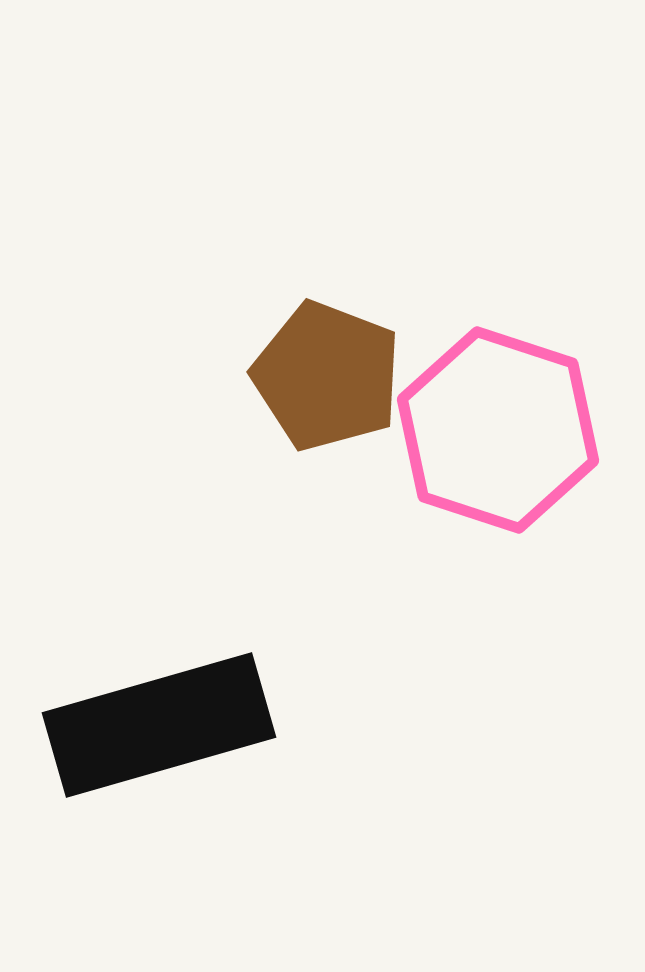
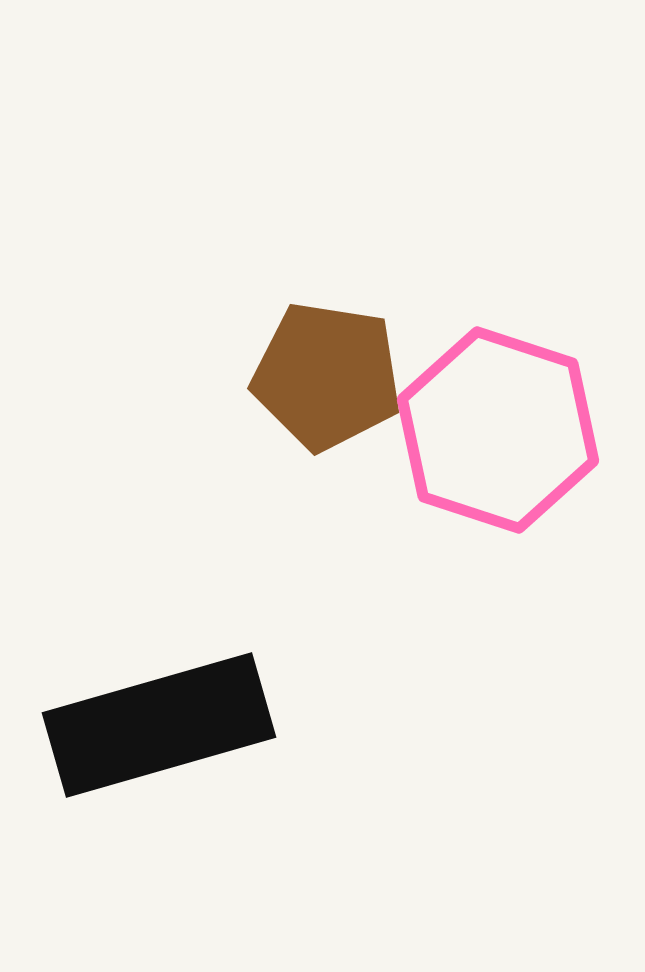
brown pentagon: rotated 12 degrees counterclockwise
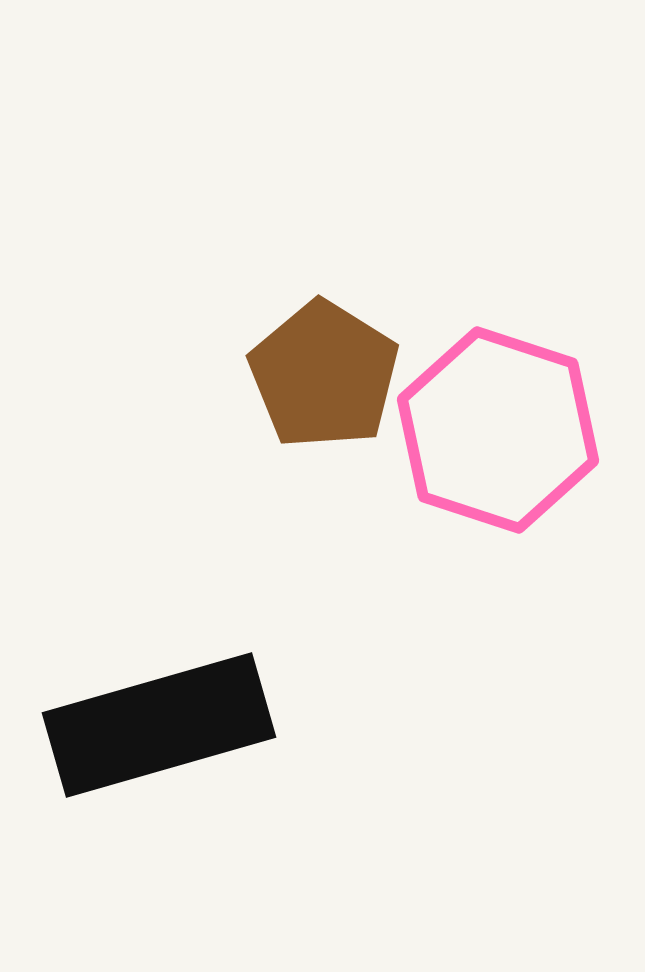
brown pentagon: moved 3 px left, 1 px up; rotated 23 degrees clockwise
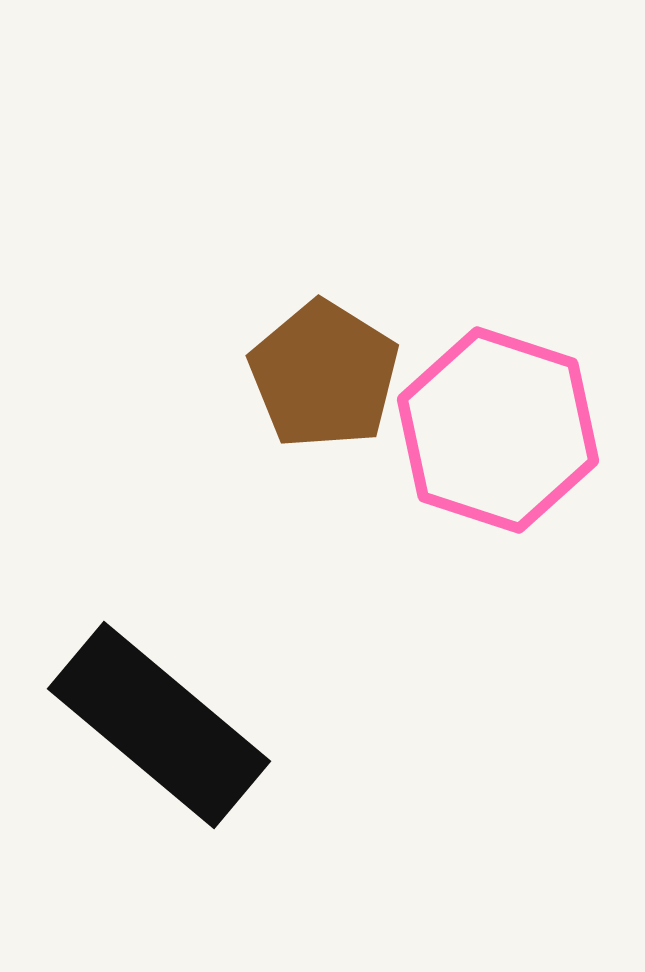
black rectangle: rotated 56 degrees clockwise
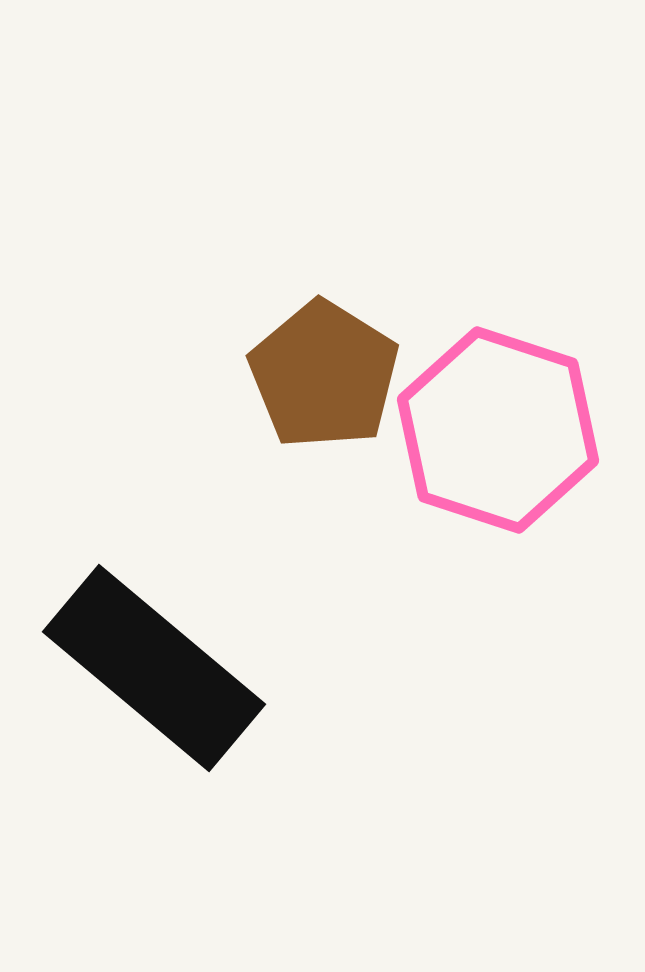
black rectangle: moved 5 px left, 57 px up
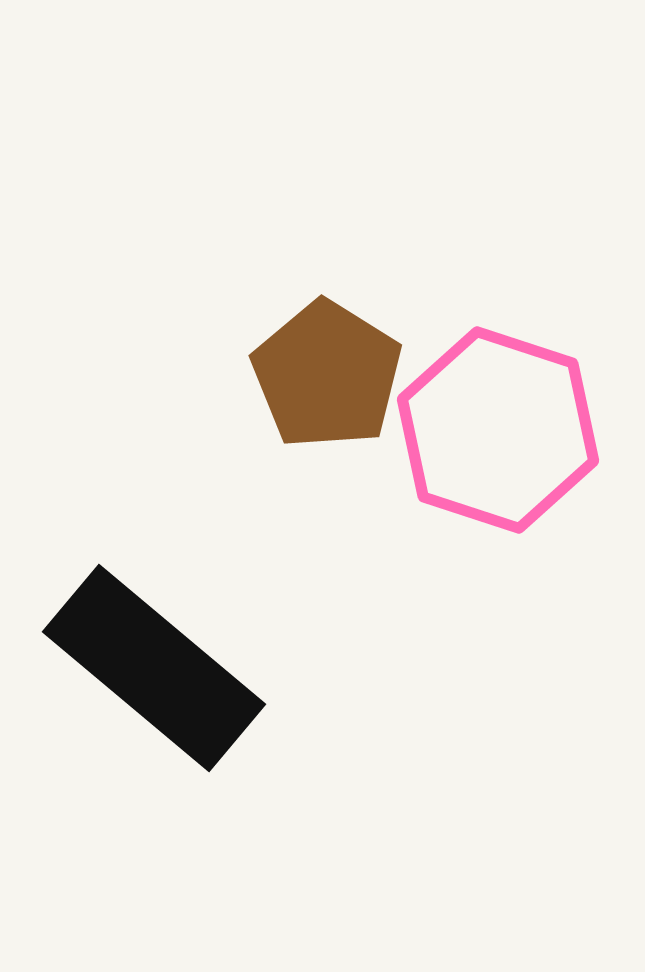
brown pentagon: moved 3 px right
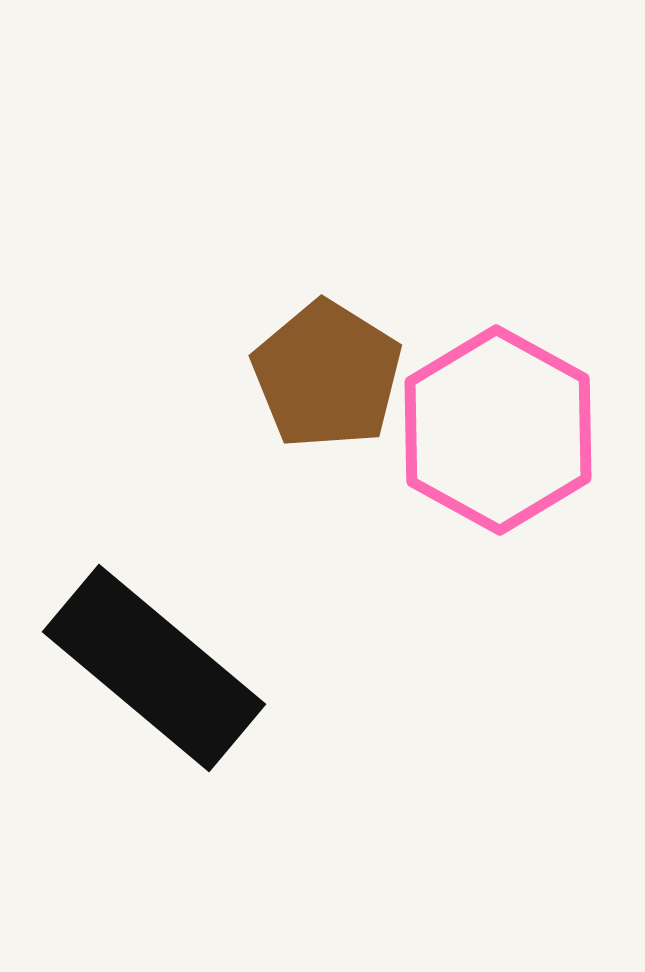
pink hexagon: rotated 11 degrees clockwise
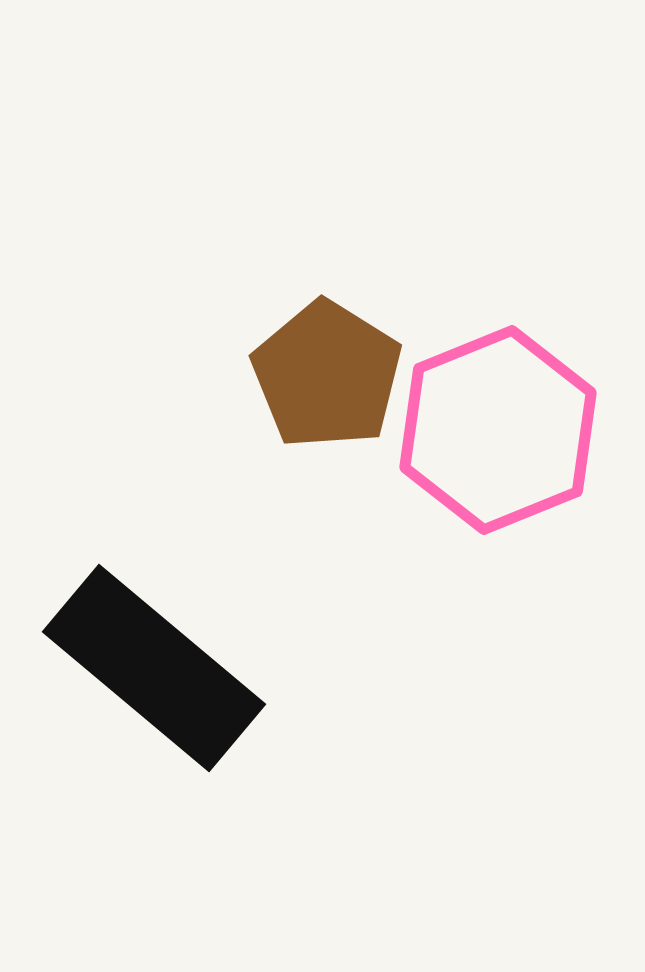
pink hexagon: rotated 9 degrees clockwise
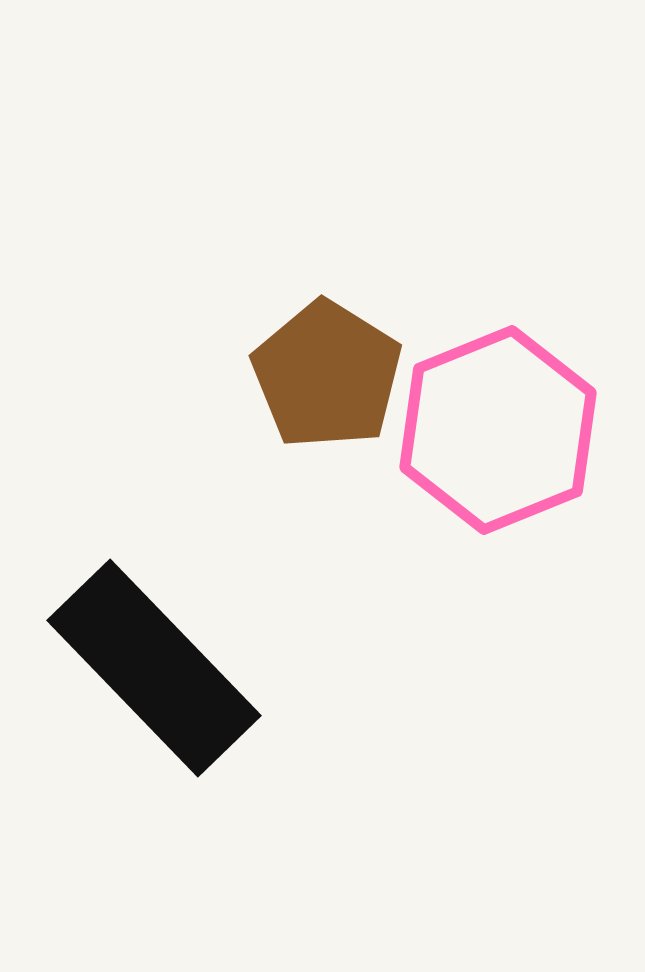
black rectangle: rotated 6 degrees clockwise
